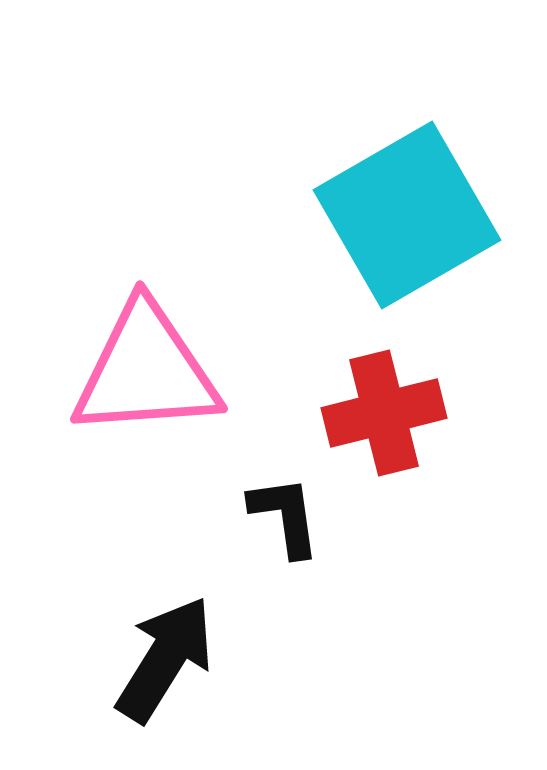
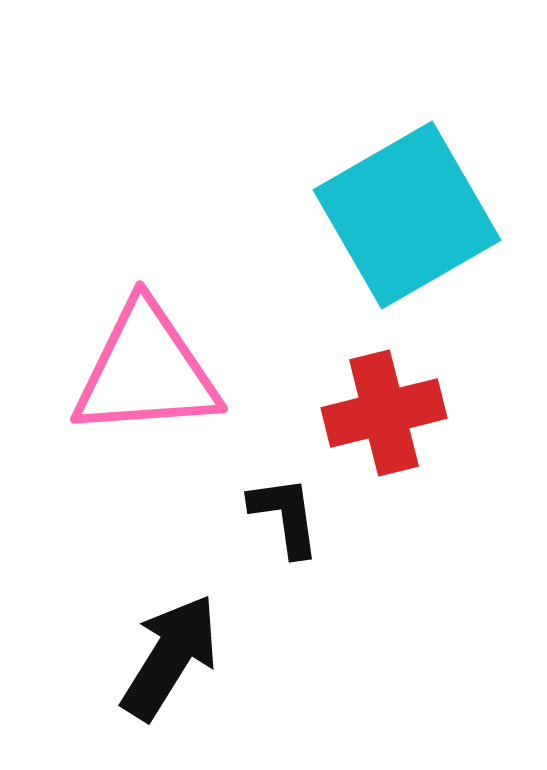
black arrow: moved 5 px right, 2 px up
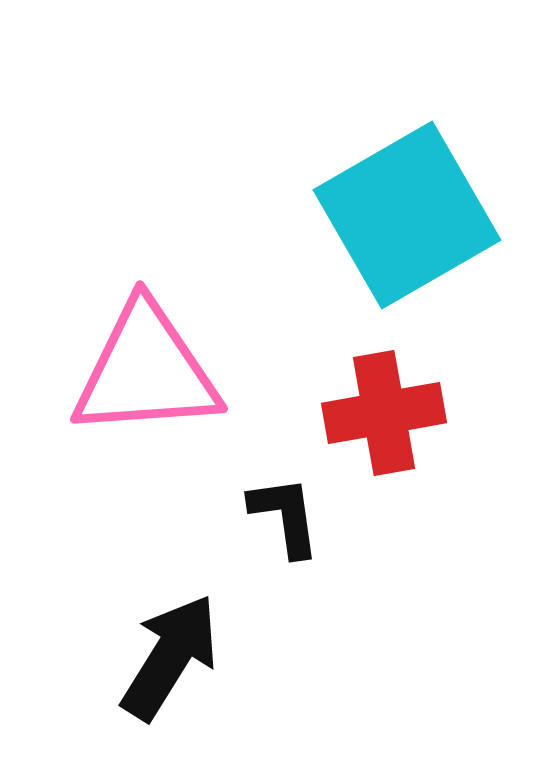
red cross: rotated 4 degrees clockwise
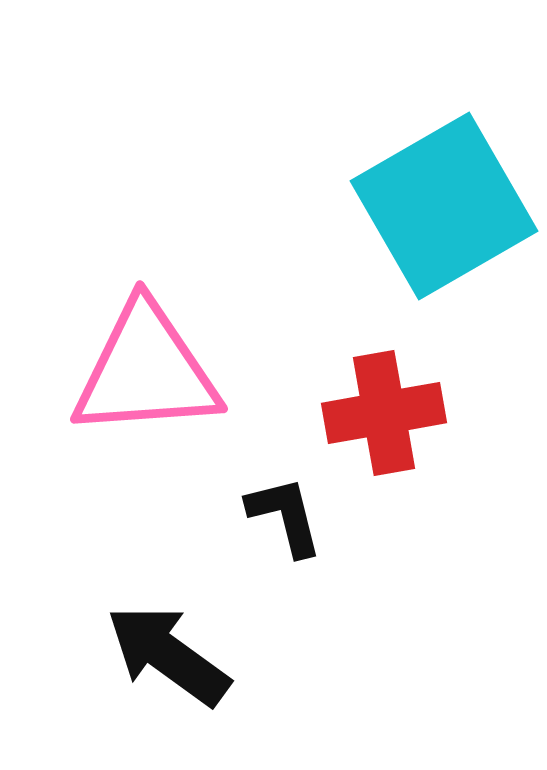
cyan square: moved 37 px right, 9 px up
black L-shape: rotated 6 degrees counterclockwise
black arrow: moved 2 px left, 2 px up; rotated 86 degrees counterclockwise
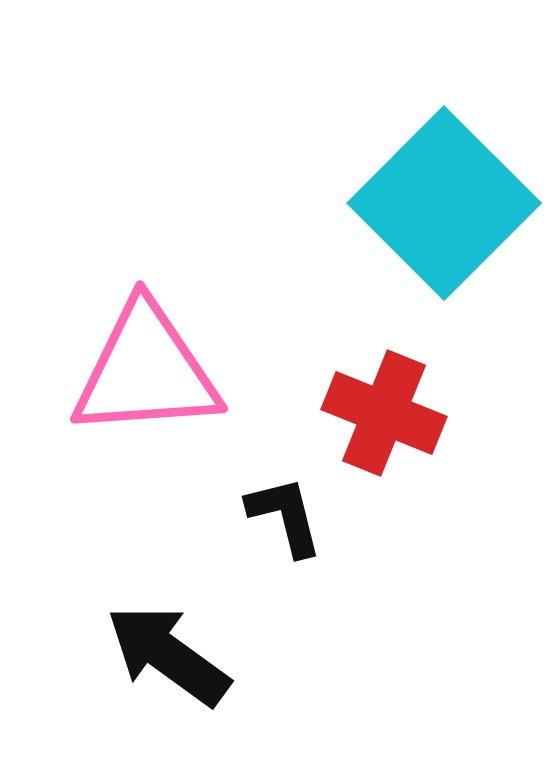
cyan square: moved 3 px up; rotated 15 degrees counterclockwise
red cross: rotated 32 degrees clockwise
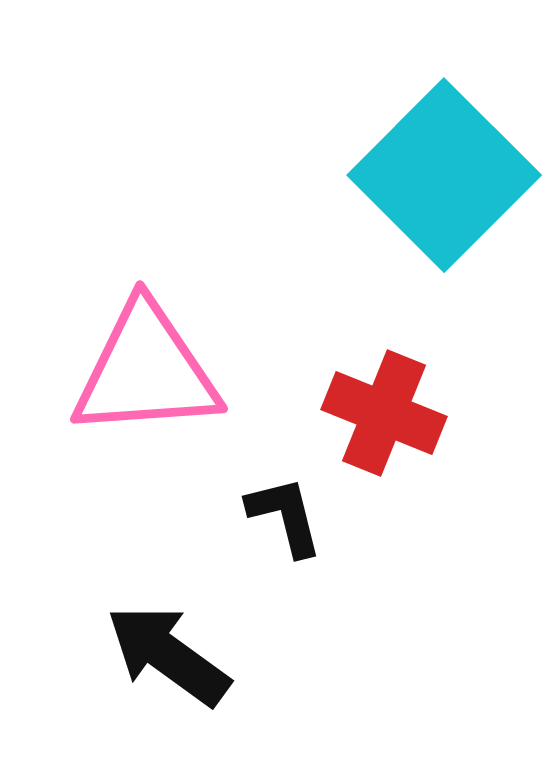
cyan square: moved 28 px up
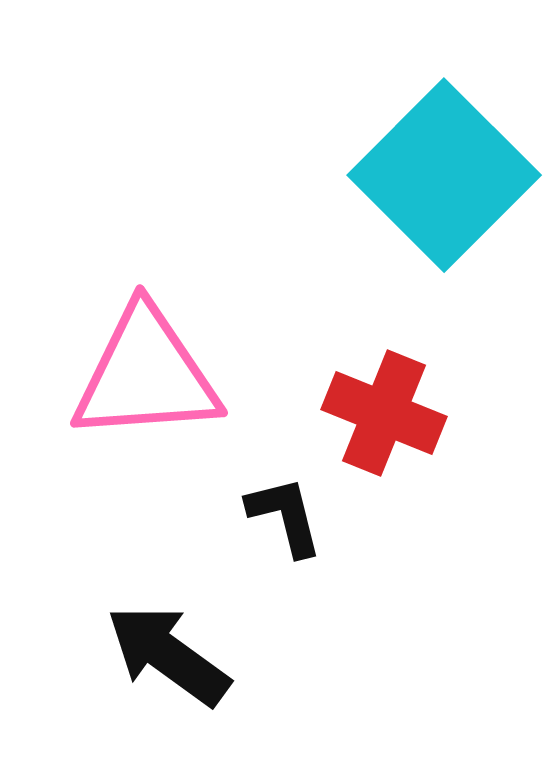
pink triangle: moved 4 px down
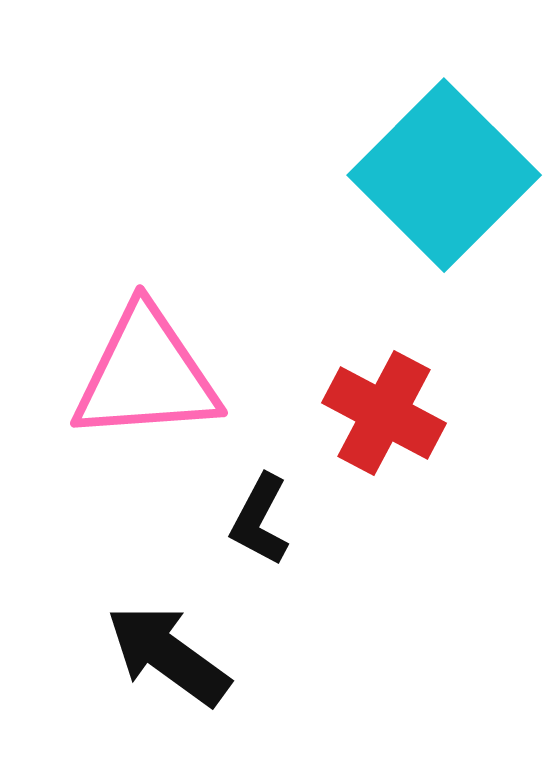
red cross: rotated 6 degrees clockwise
black L-shape: moved 25 px left, 4 px down; rotated 138 degrees counterclockwise
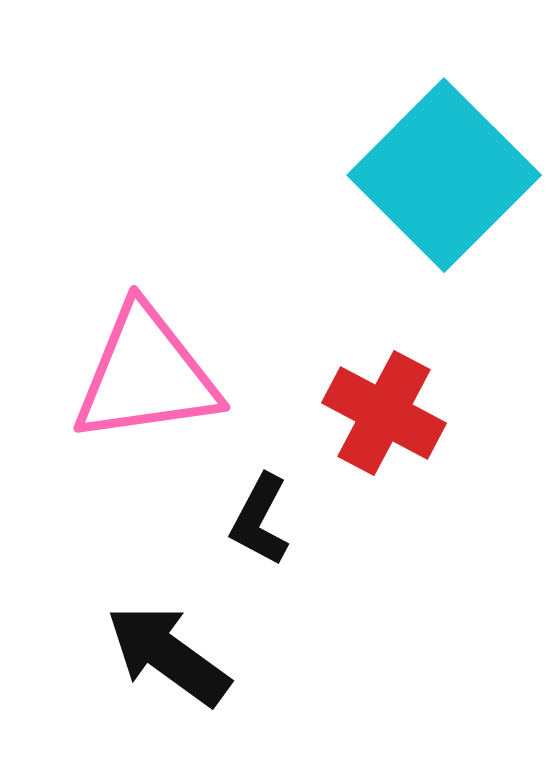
pink triangle: rotated 4 degrees counterclockwise
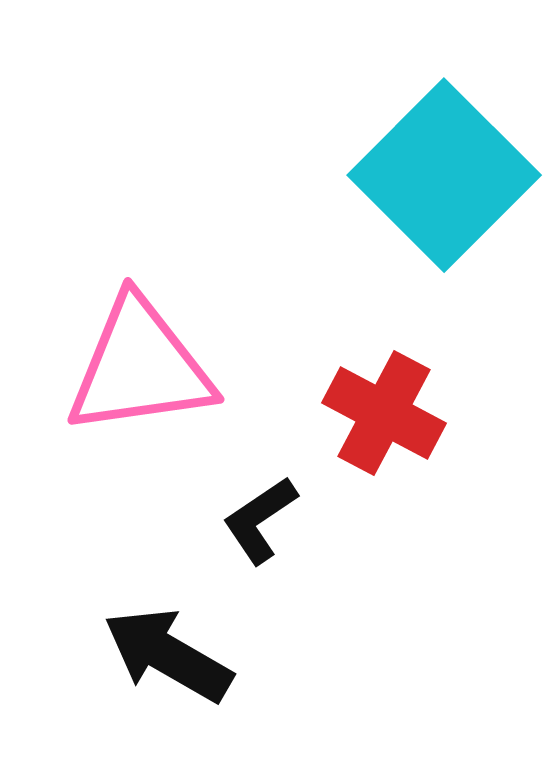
pink triangle: moved 6 px left, 8 px up
black L-shape: rotated 28 degrees clockwise
black arrow: rotated 6 degrees counterclockwise
